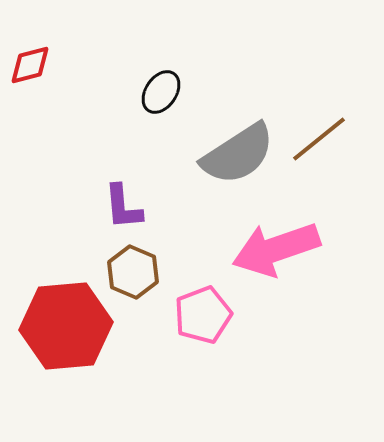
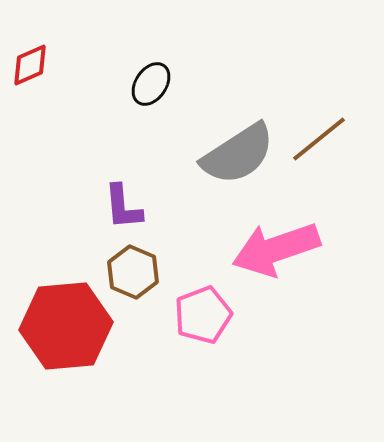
red diamond: rotated 9 degrees counterclockwise
black ellipse: moved 10 px left, 8 px up
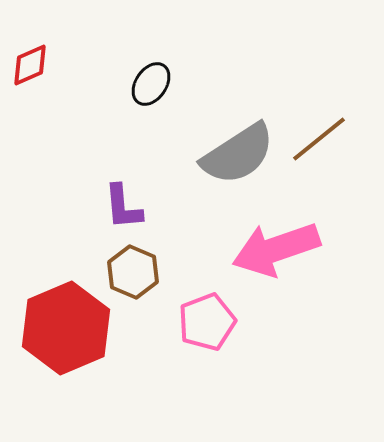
pink pentagon: moved 4 px right, 7 px down
red hexagon: moved 2 px down; rotated 18 degrees counterclockwise
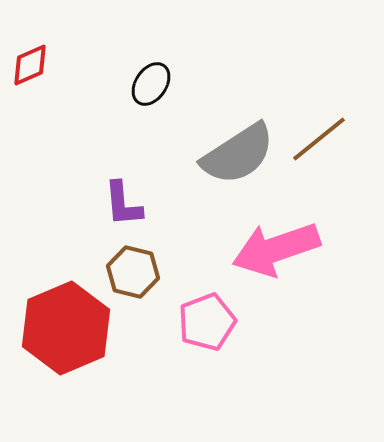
purple L-shape: moved 3 px up
brown hexagon: rotated 9 degrees counterclockwise
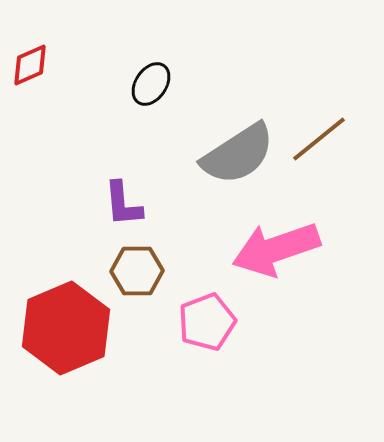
brown hexagon: moved 4 px right, 1 px up; rotated 15 degrees counterclockwise
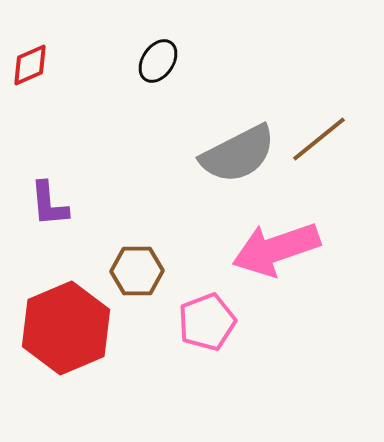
black ellipse: moved 7 px right, 23 px up
gray semicircle: rotated 6 degrees clockwise
purple L-shape: moved 74 px left
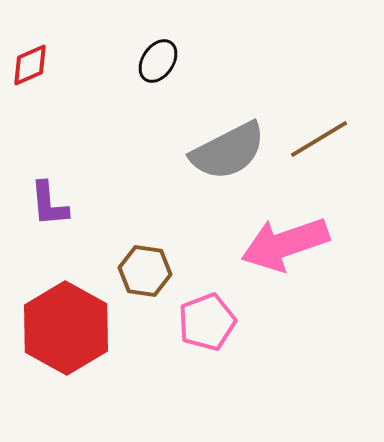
brown line: rotated 8 degrees clockwise
gray semicircle: moved 10 px left, 3 px up
pink arrow: moved 9 px right, 5 px up
brown hexagon: moved 8 px right; rotated 9 degrees clockwise
red hexagon: rotated 8 degrees counterclockwise
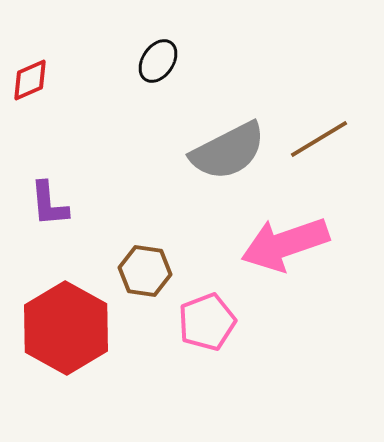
red diamond: moved 15 px down
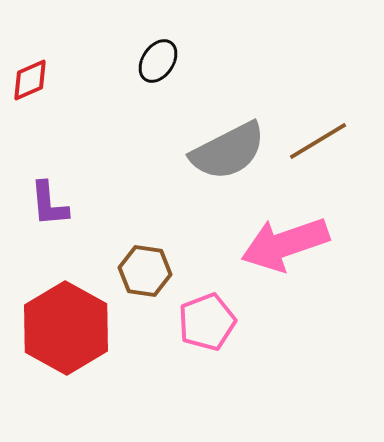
brown line: moved 1 px left, 2 px down
